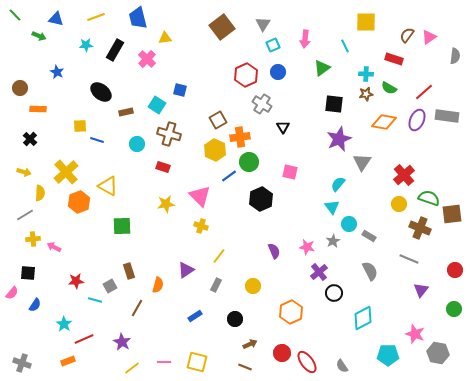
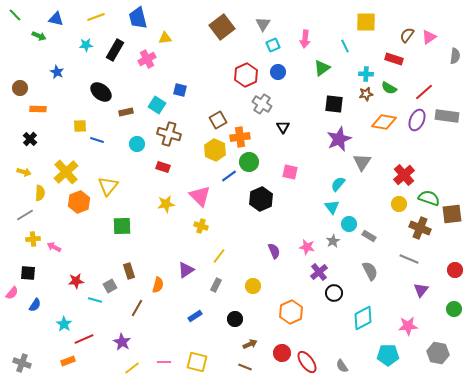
pink cross at (147, 59): rotated 18 degrees clockwise
yellow triangle at (108, 186): rotated 40 degrees clockwise
pink star at (415, 334): moved 7 px left, 8 px up; rotated 24 degrees counterclockwise
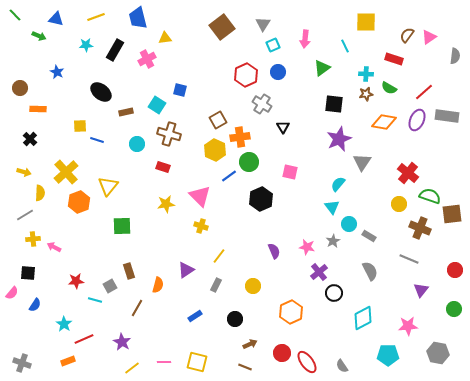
red cross at (404, 175): moved 4 px right, 2 px up; rotated 10 degrees counterclockwise
green semicircle at (429, 198): moved 1 px right, 2 px up
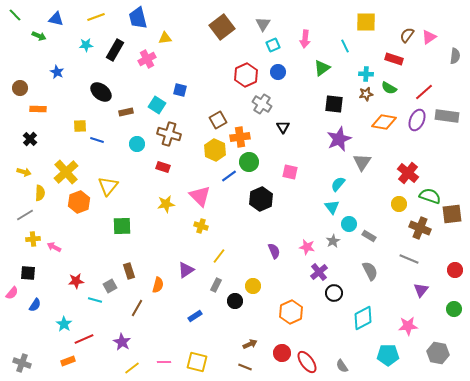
black circle at (235, 319): moved 18 px up
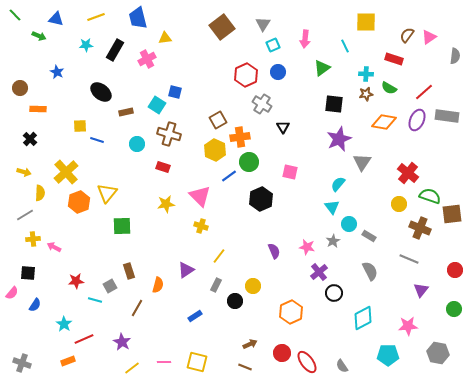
blue square at (180, 90): moved 5 px left, 2 px down
yellow triangle at (108, 186): moved 1 px left, 7 px down
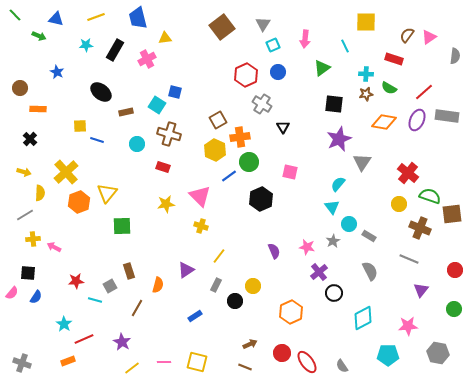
blue semicircle at (35, 305): moved 1 px right, 8 px up
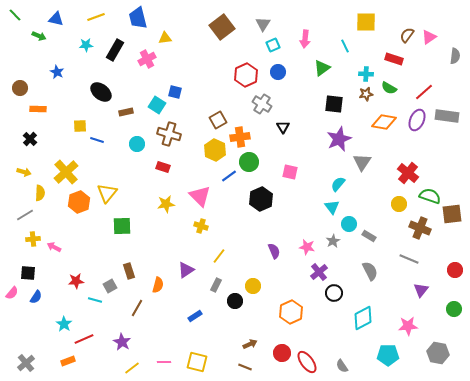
gray cross at (22, 363): moved 4 px right; rotated 30 degrees clockwise
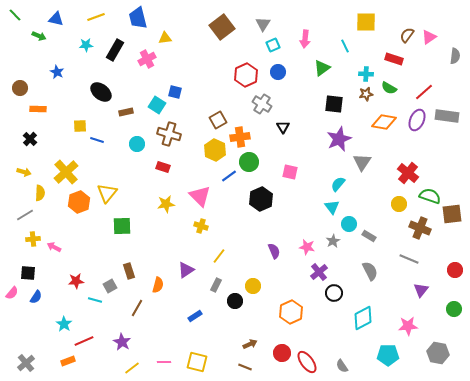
red line at (84, 339): moved 2 px down
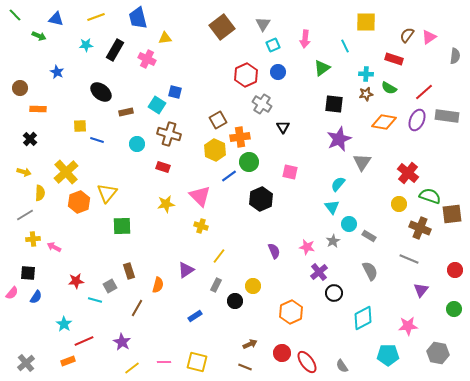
pink cross at (147, 59): rotated 36 degrees counterclockwise
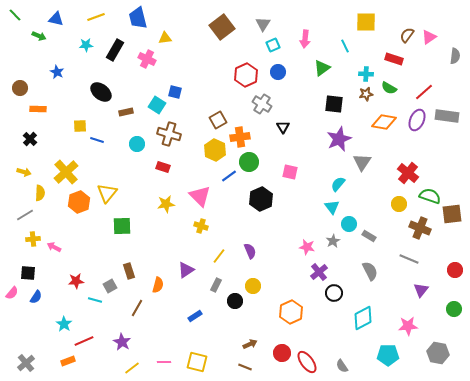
purple semicircle at (274, 251): moved 24 px left
